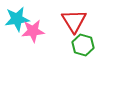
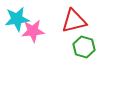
red triangle: rotated 48 degrees clockwise
green hexagon: moved 1 px right, 2 px down
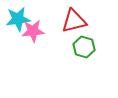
cyan star: moved 1 px right
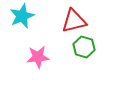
cyan star: moved 4 px right, 3 px up; rotated 15 degrees counterclockwise
pink star: moved 5 px right, 26 px down
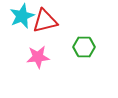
red triangle: moved 29 px left
green hexagon: rotated 15 degrees counterclockwise
